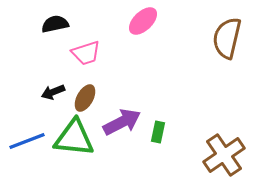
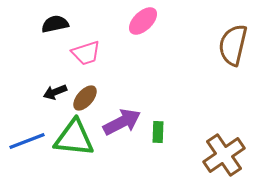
brown semicircle: moved 6 px right, 7 px down
black arrow: moved 2 px right
brown ellipse: rotated 12 degrees clockwise
green rectangle: rotated 10 degrees counterclockwise
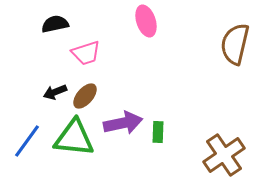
pink ellipse: moved 3 px right; rotated 64 degrees counterclockwise
brown semicircle: moved 2 px right, 1 px up
brown ellipse: moved 2 px up
purple arrow: moved 1 px right, 1 px down; rotated 15 degrees clockwise
blue line: rotated 33 degrees counterclockwise
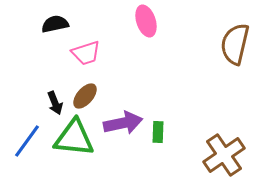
black arrow: moved 11 px down; rotated 90 degrees counterclockwise
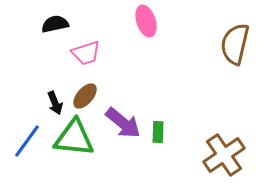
purple arrow: rotated 51 degrees clockwise
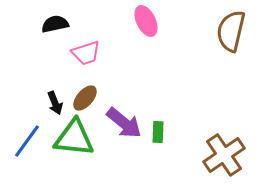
pink ellipse: rotated 8 degrees counterclockwise
brown semicircle: moved 4 px left, 13 px up
brown ellipse: moved 2 px down
purple arrow: moved 1 px right
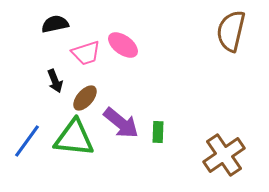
pink ellipse: moved 23 px left, 24 px down; rotated 28 degrees counterclockwise
black arrow: moved 22 px up
purple arrow: moved 3 px left
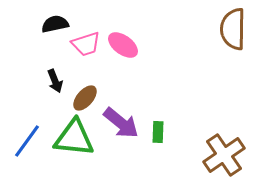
brown semicircle: moved 2 px right, 2 px up; rotated 12 degrees counterclockwise
pink trapezoid: moved 9 px up
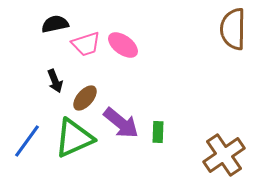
green triangle: rotated 30 degrees counterclockwise
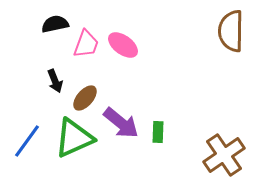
brown semicircle: moved 2 px left, 2 px down
pink trapezoid: rotated 52 degrees counterclockwise
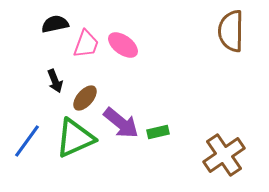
green rectangle: rotated 75 degrees clockwise
green triangle: moved 1 px right
